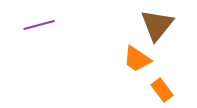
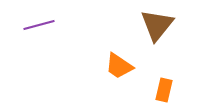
orange trapezoid: moved 18 px left, 7 px down
orange rectangle: moved 2 px right; rotated 50 degrees clockwise
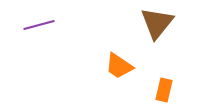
brown triangle: moved 2 px up
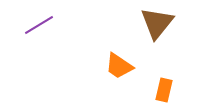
purple line: rotated 16 degrees counterclockwise
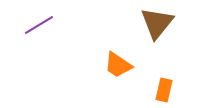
orange trapezoid: moved 1 px left, 1 px up
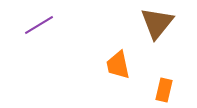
orange trapezoid: rotated 44 degrees clockwise
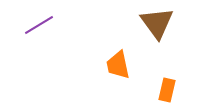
brown triangle: rotated 15 degrees counterclockwise
orange rectangle: moved 3 px right
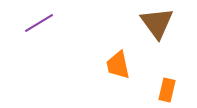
purple line: moved 2 px up
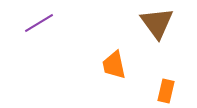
orange trapezoid: moved 4 px left
orange rectangle: moved 1 px left, 1 px down
